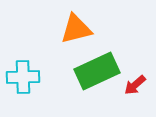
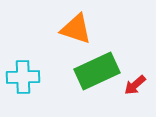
orange triangle: rotated 32 degrees clockwise
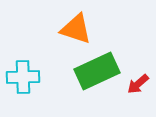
red arrow: moved 3 px right, 1 px up
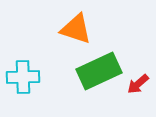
green rectangle: moved 2 px right
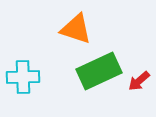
red arrow: moved 1 px right, 3 px up
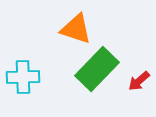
green rectangle: moved 2 px left, 2 px up; rotated 21 degrees counterclockwise
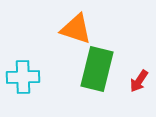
green rectangle: rotated 30 degrees counterclockwise
red arrow: rotated 15 degrees counterclockwise
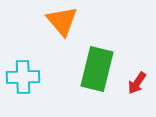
orange triangle: moved 14 px left, 8 px up; rotated 32 degrees clockwise
red arrow: moved 2 px left, 2 px down
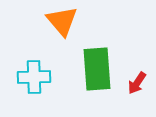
green rectangle: rotated 18 degrees counterclockwise
cyan cross: moved 11 px right
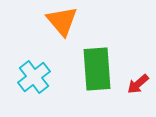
cyan cross: rotated 36 degrees counterclockwise
red arrow: moved 1 px right, 1 px down; rotated 15 degrees clockwise
